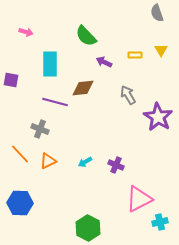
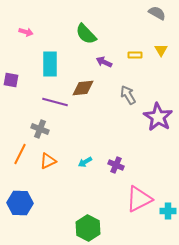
gray semicircle: rotated 138 degrees clockwise
green semicircle: moved 2 px up
orange line: rotated 70 degrees clockwise
cyan cross: moved 8 px right, 11 px up; rotated 14 degrees clockwise
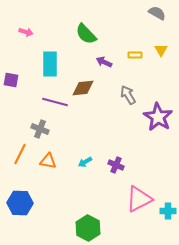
orange triangle: rotated 36 degrees clockwise
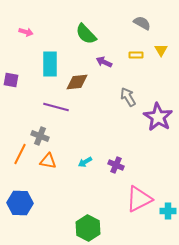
gray semicircle: moved 15 px left, 10 px down
yellow rectangle: moved 1 px right
brown diamond: moved 6 px left, 6 px up
gray arrow: moved 2 px down
purple line: moved 1 px right, 5 px down
gray cross: moved 7 px down
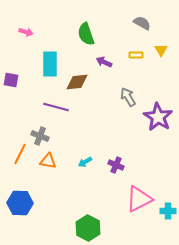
green semicircle: rotated 25 degrees clockwise
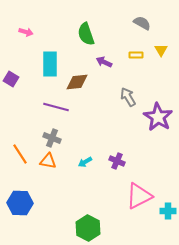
purple square: moved 1 px up; rotated 21 degrees clockwise
gray cross: moved 12 px right, 2 px down
orange line: rotated 60 degrees counterclockwise
purple cross: moved 1 px right, 4 px up
pink triangle: moved 3 px up
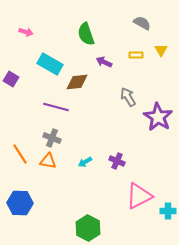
cyan rectangle: rotated 60 degrees counterclockwise
